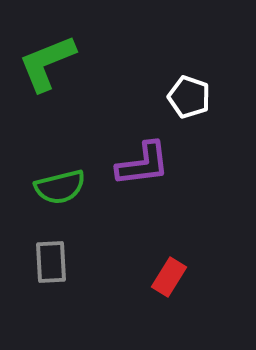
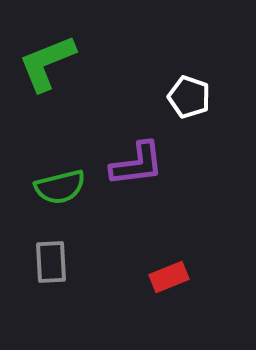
purple L-shape: moved 6 px left
red rectangle: rotated 36 degrees clockwise
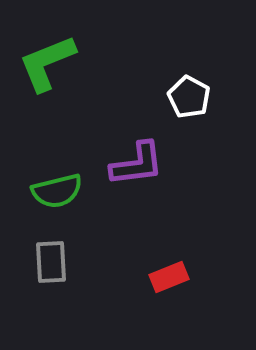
white pentagon: rotated 9 degrees clockwise
green semicircle: moved 3 px left, 4 px down
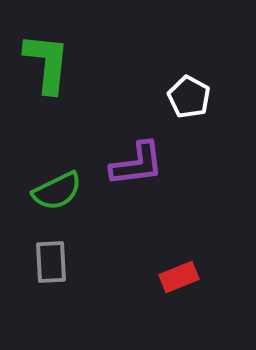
green L-shape: rotated 118 degrees clockwise
green semicircle: rotated 12 degrees counterclockwise
red rectangle: moved 10 px right
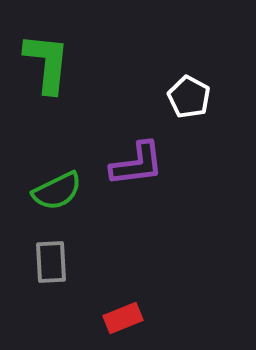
red rectangle: moved 56 px left, 41 px down
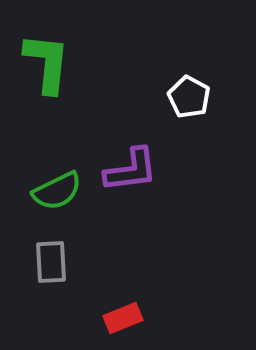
purple L-shape: moved 6 px left, 6 px down
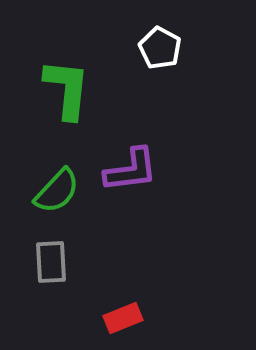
green L-shape: moved 20 px right, 26 px down
white pentagon: moved 29 px left, 49 px up
green semicircle: rotated 21 degrees counterclockwise
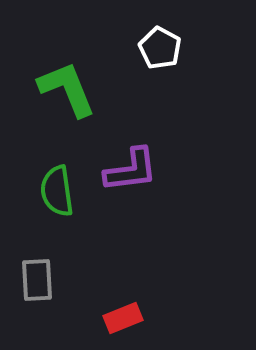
green L-shape: rotated 28 degrees counterclockwise
green semicircle: rotated 129 degrees clockwise
gray rectangle: moved 14 px left, 18 px down
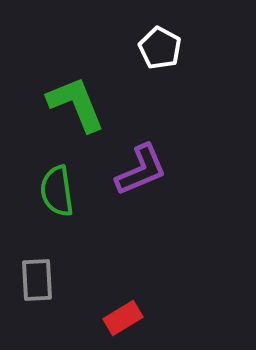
green L-shape: moved 9 px right, 15 px down
purple L-shape: moved 10 px right; rotated 16 degrees counterclockwise
red rectangle: rotated 9 degrees counterclockwise
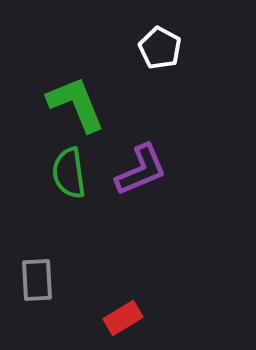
green semicircle: moved 12 px right, 18 px up
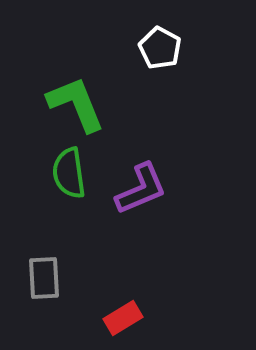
purple L-shape: moved 19 px down
gray rectangle: moved 7 px right, 2 px up
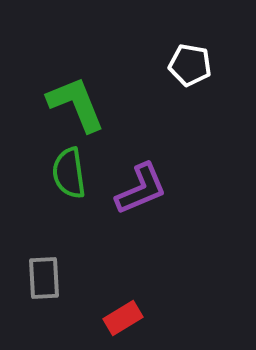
white pentagon: moved 30 px right, 17 px down; rotated 18 degrees counterclockwise
